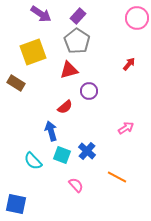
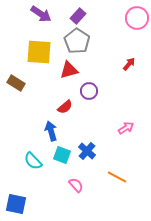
yellow square: moved 6 px right; rotated 24 degrees clockwise
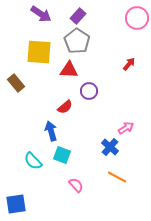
red triangle: rotated 18 degrees clockwise
brown rectangle: rotated 18 degrees clockwise
blue cross: moved 23 px right, 4 px up
blue square: rotated 20 degrees counterclockwise
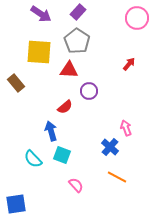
purple rectangle: moved 4 px up
pink arrow: rotated 77 degrees counterclockwise
cyan semicircle: moved 2 px up
